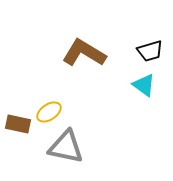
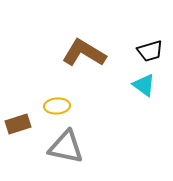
yellow ellipse: moved 8 px right, 6 px up; rotated 30 degrees clockwise
brown rectangle: rotated 30 degrees counterclockwise
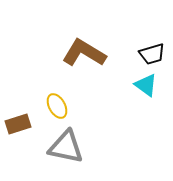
black trapezoid: moved 2 px right, 3 px down
cyan triangle: moved 2 px right
yellow ellipse: rotated 65 degrees clockwise
